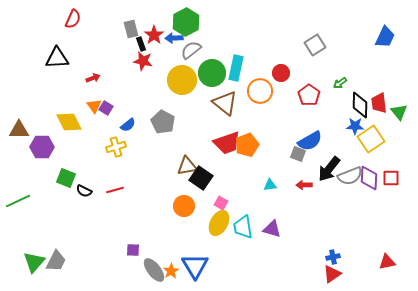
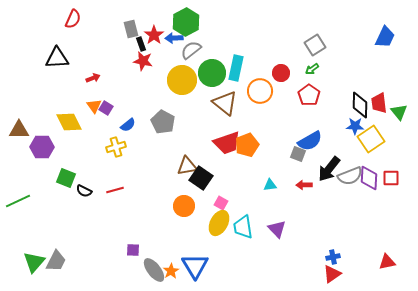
green arrow at (340, 83): moved 28 px left, 14 px up
purple triangle at (272, 229): moved 5 px right; rotated 30 degrees clockwise
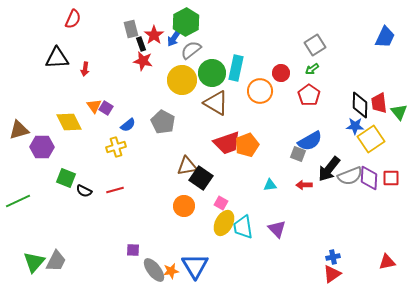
blue arrow at (174, 38): rotated 54 degrees counterclockwise
red arrow at (93, 78): moved 8 px left, 9 px up; rotated 120 degrees clockwise
brown triangle at (225, 103): moved 9 px left; rotated 8 degrees counterclockwise
brown triangle at (19, 130): rotated 15 degrees counterclockwise
yellow ellipse at (219, 223): moved 5 px right
orange star at (171, 271): rotated 21 degrees clockwise
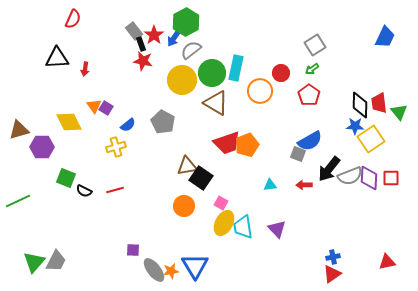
gray rectangle at (131, 29): moved 3 px right, 2 px down; rotated 24 degrees counterclockwise
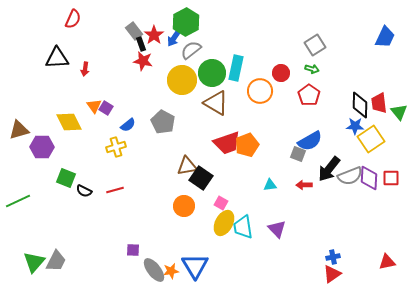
green arrow at (312, 69): rotated 128 degrees counterclockwise
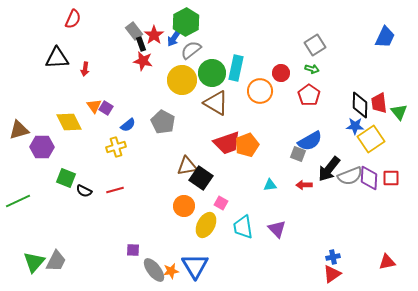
yellow ellipse at (224, 223): moved 18 px left, 2 px down
